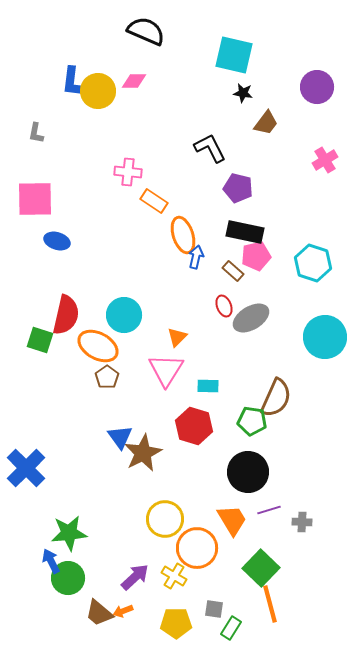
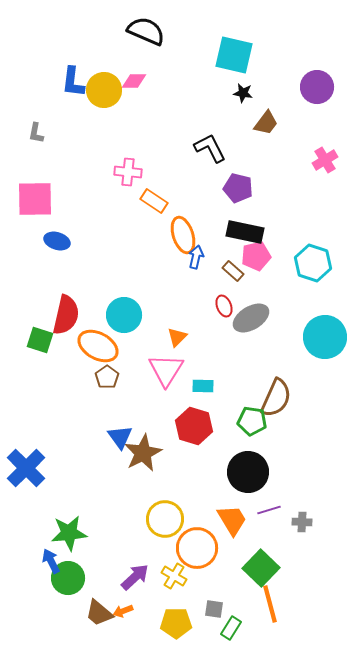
yellow circle at (98, 91): moved 6 px right, 1 px up
cyan rectangle at (208, 386): moved 5 px left
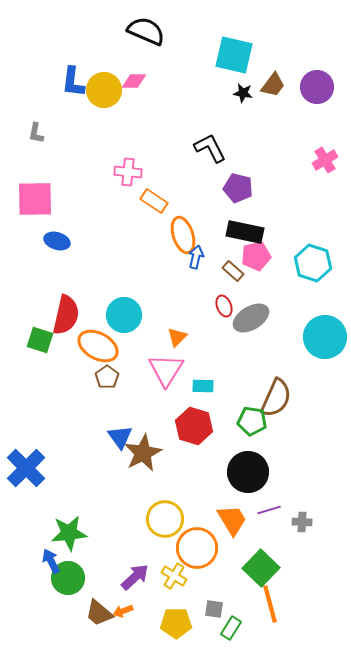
brown trapezoid at (266, 123): moved 7 px right, 38 px up
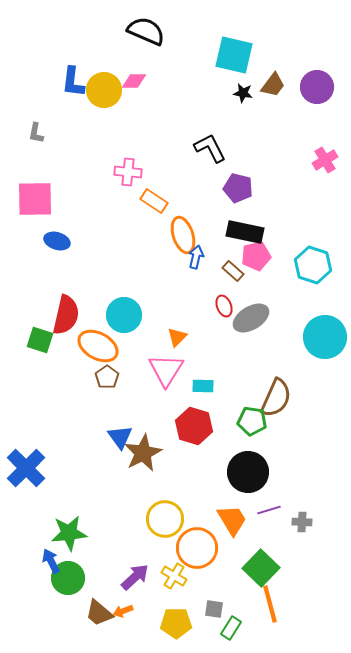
cyan hexagon at (313, 263): moved 2 px down
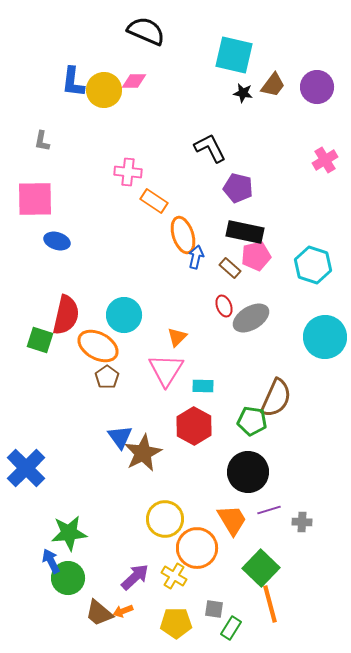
gray L-shape at (36, 133): moved 6 px right, 8 px down
brown rectangle at (233, 271): moved 3 px left, 3 px up
red hexagon at (194, 426): rotated 12 degrees clockwise
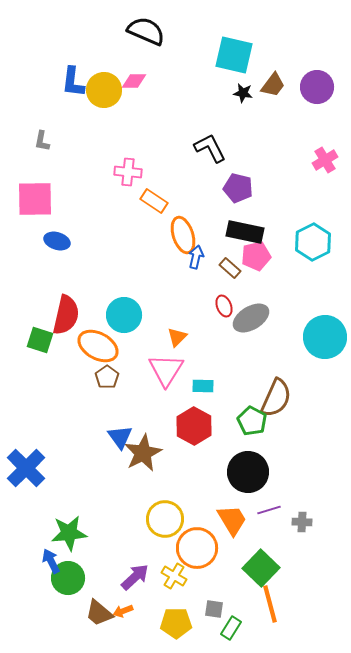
cyan hexagon at (313, 265): moved 23 px up; rotated 15 degrees clockwise
green pentagon at (252, 421): rotated 20 degrees clockwise
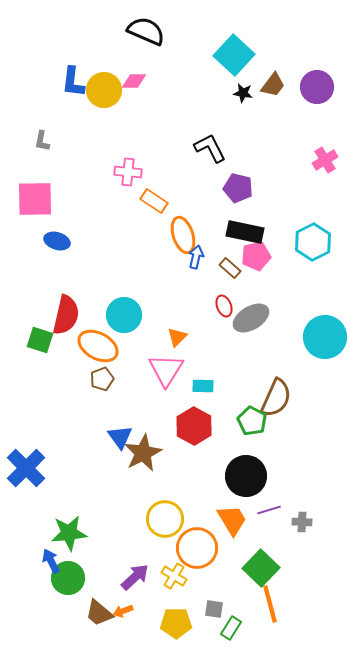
cyan square at (234, 55): rotated 30 degrees clockwise
brown pentagon at (107, 377): moved 5 px left, 2 px down; rotated 15 degrees clockwise
black circle at (248, 472): moved 2 px left, 4 px down
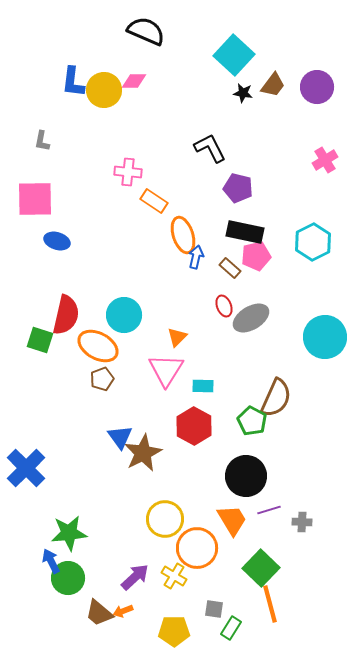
yellow pentagon at (176, 623): moved 2 px left, 8 px down
